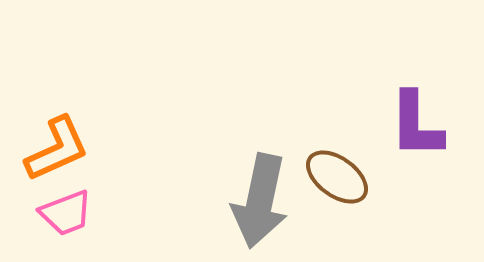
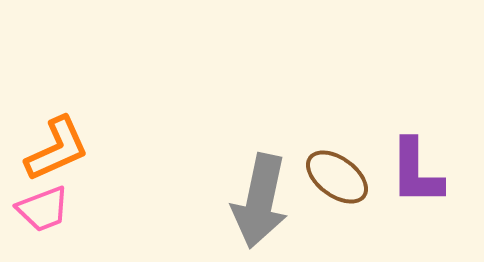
purple L-shape: moved 47 px down
pink trapezoid: moved 23 px left, 4 px up
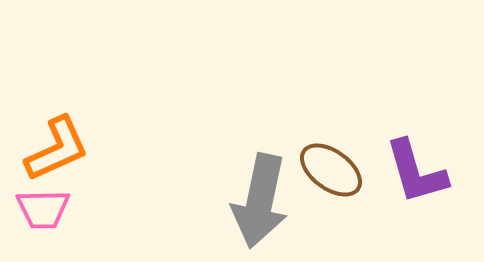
purple L-shape: rotated 16 degrees counterclockwise
brown ellipse: moved 6 px left, 7 px up
pink trapezoid: rotated 20 degrees clockwise
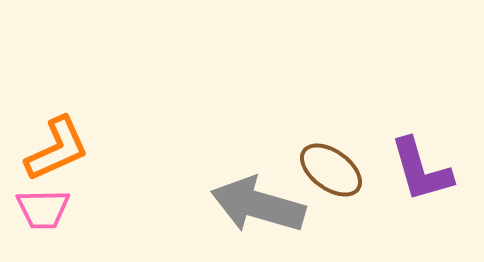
purple L-shape: moved 5 px right, 2 px up
gray arrow: moved 2 px left, 4 px down; rotated 94 degrees clockwise
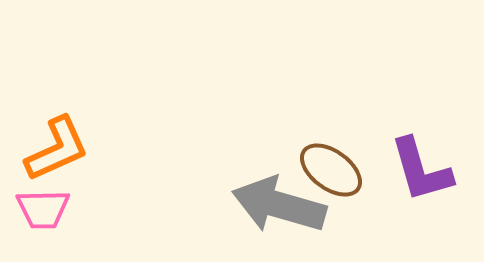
gray arrow: moved 21 px right
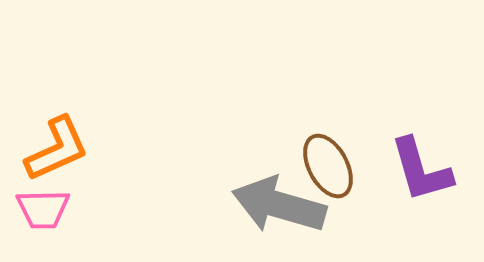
brown ellipse: moved 3 px left, 4 px up; rotated 26 degrees clockwise
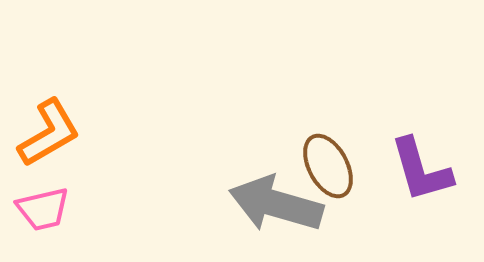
orange L-shape: moved 8 px left, 16 px up; rotated 6 degrees counterclockwise
gray arrow: moved 3 px left, 1 px up
pink trapezoid: rotated 12 degrees counterclockwise
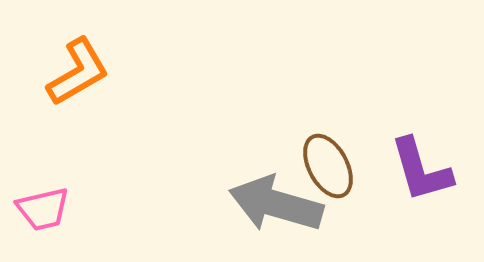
orange L-shape: moved 29 px right, 61 px up
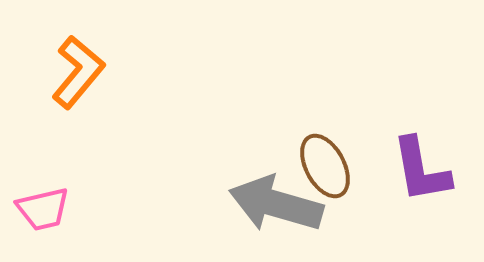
orange L-shape: rotated 20 degrees counterclockwise
brown ellipse: moved 3 px left
purple L-shape: rotated 6 degrees clockwise
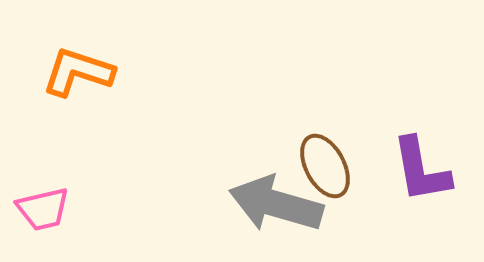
orange L-shape: rotated 112 degrees counterclockwise
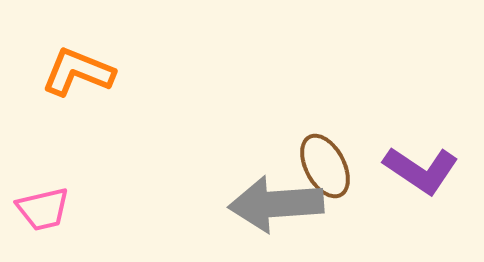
orange L-shape: rotated 4 degrees clockwise
purple L-shape: rotated 46 degrees counterclockwise
gray arrow: rotated 20 degrees counterclockwise
